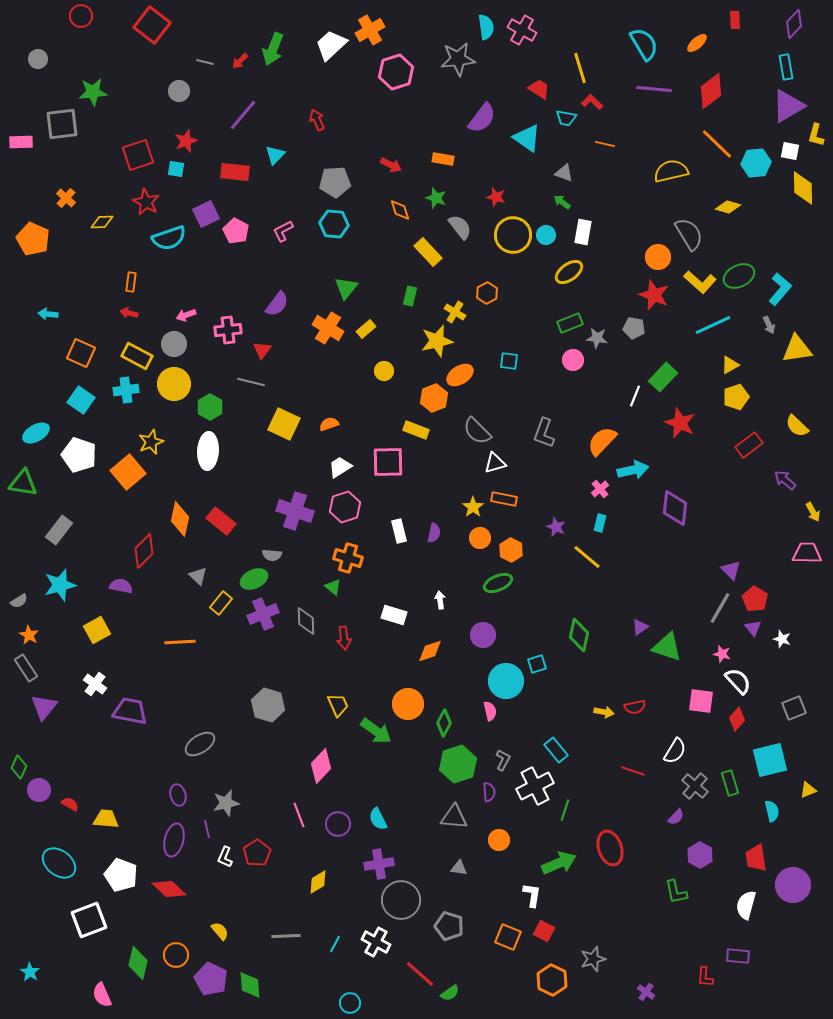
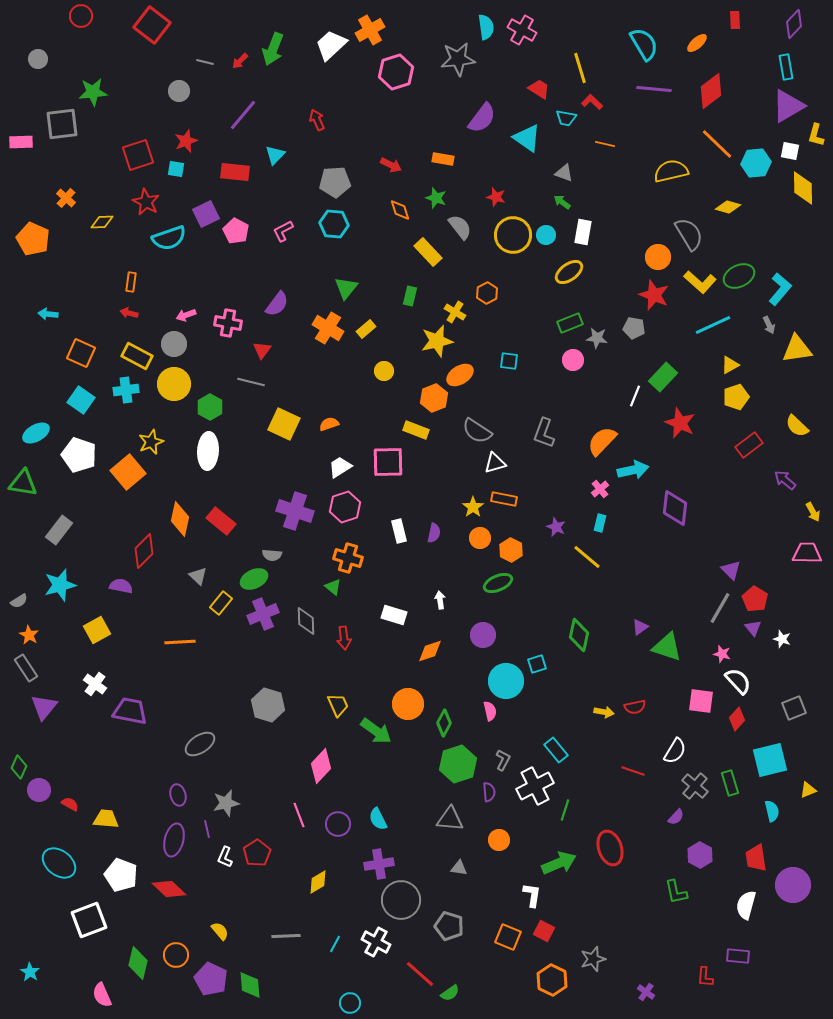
pink cross at (228, 330): moved 7 px up; rotated 16 degrees clockwise
gray semicircle at (477, 431): rotated 12 degrees counterclockwise
gray triangle at (454, 817): moved 4 px left, 2 px down
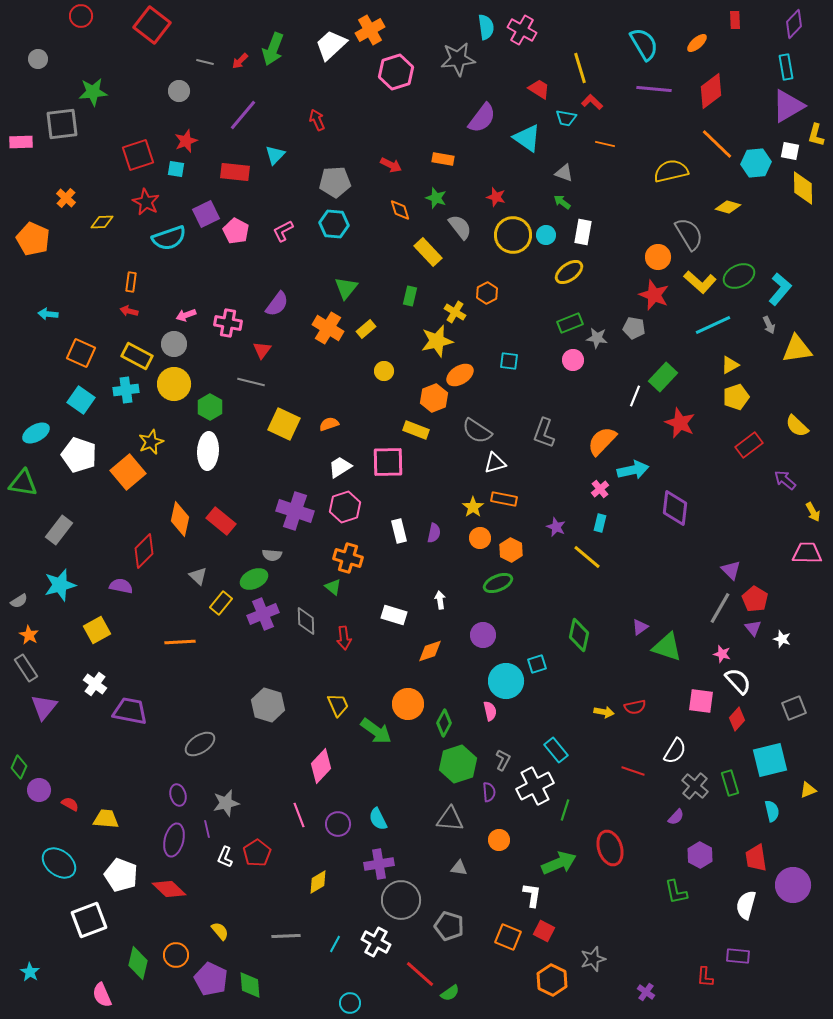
red arrow at (129, 313): moved 2 px up
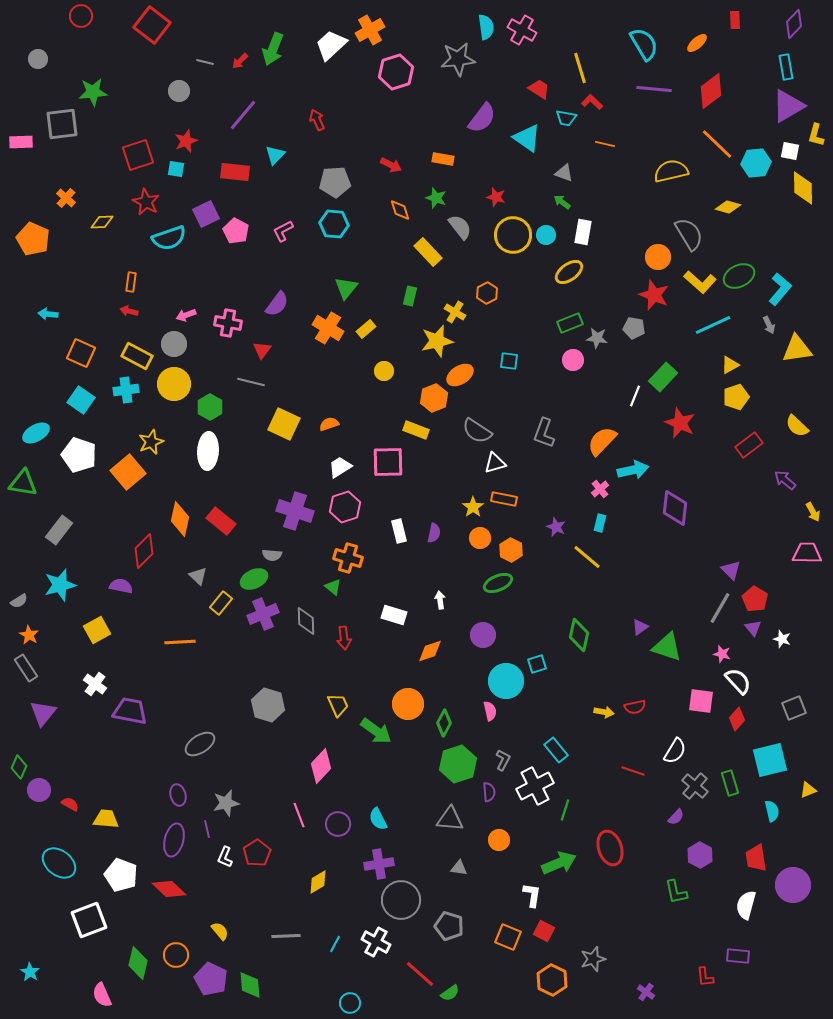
purple triangle at (44, 707): moved 1 px left, 6 px down
red L-shape at (705, 977): rotated 10 degrees counterclockwise
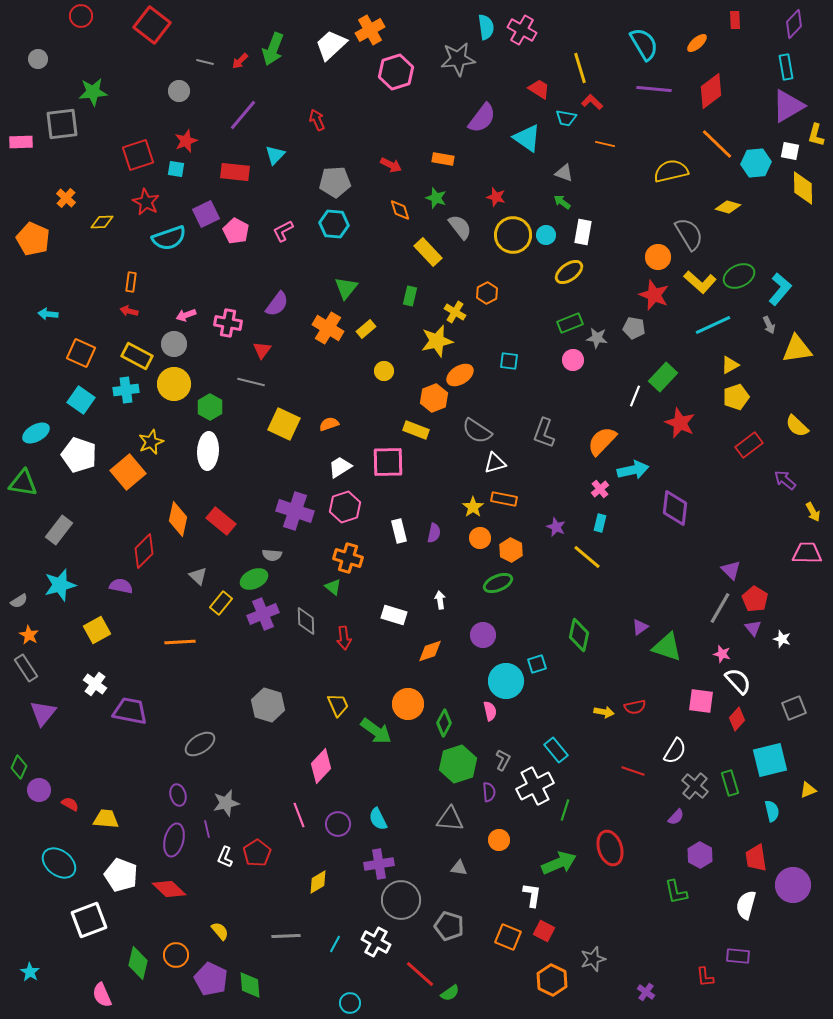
orange diamond at (180, 519): moved 2 px left
